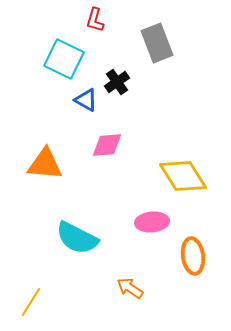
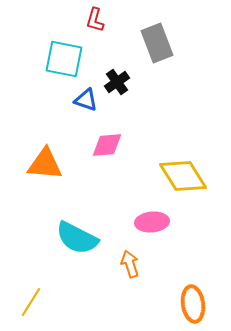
cyan square: rotated 15 degrees counterclockwise
blue triangle: rotated 10 degrees counterclockwise
orange ellipse: moved 48 px down
orange arrow: moved 24 px up; rotated 40 degrees clockwise
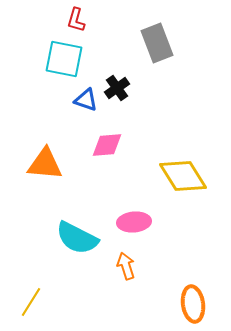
red L-shape: moved 19 px left
black cross: moved 6 px down
pink ellipse: moved 18 px left
orange arrow: moved 4 px left, 2 px down
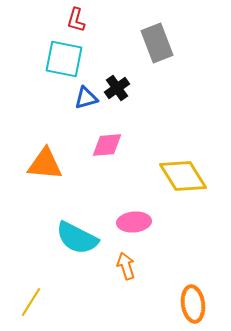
blue triangle: moved 2 px up; rotated 35 degrees counterclockwise
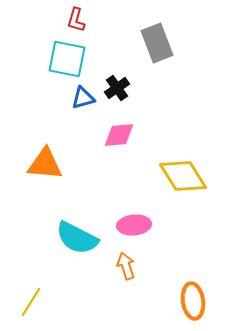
cyan square: moved 3 px right
blue triangle: moved 3 px left
pink diamond: moved 12 px right, 10 px up
pink ellipse: moved 3 px down
orange ellipse: moved 3 px up
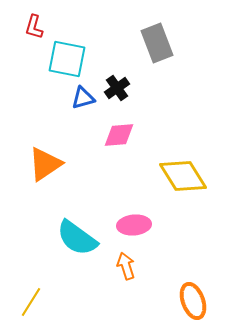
red L-shape: moved 42 px left, 7 px down
orange triangle: rotated 39 degrees counterclockwise
cyan semicircle: rotated 9 degrees clockwise
orange ellipse: rotated 12 degrees counterclockwise
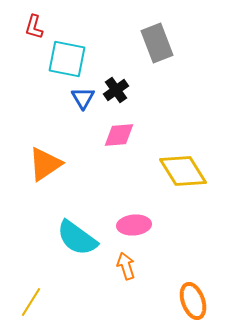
black cross: moved 1 px left, 2 px down
blue triangle: rotated 45 degrees counterclockwise
yellow diamond: moved 5 px up
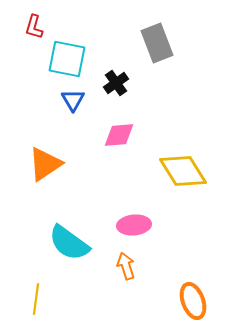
black cross: moved 7 px up
blue triangle: moved 10 px left, 2 px down
cyan semicircle: moved 8 px left, 5 px down
yellow line: moved 5 px right, 3 px up; rotated 24 degrees counterclockwise
